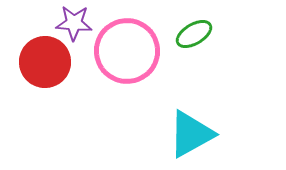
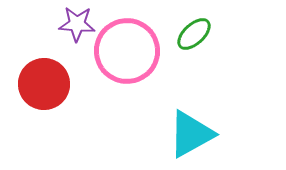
purple star: moved 3 px right, 1 px down
green ellipse: rotated 12 degrees counterclockwise
red circle: moved 1 px left, 22 px down
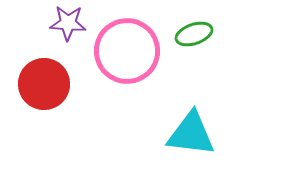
purple star: moved 9 px left, 1 px up
green ellipse: rotated 24 degrees clockwise
cyan triangle: rotated 36 degrees clockwise
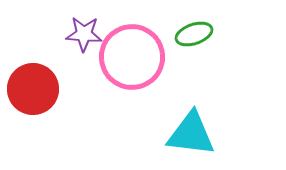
purple star: moved 16 px right, 11 px down
pink circle: moved 5 px right, 6 px down
red circle: moved 11 px left, 5 px down
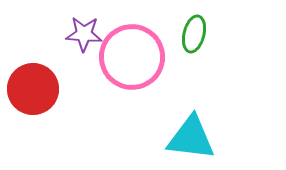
green ellipse: rotated 57 degrees counterclockwise
cyan triangle: moved 4 px down
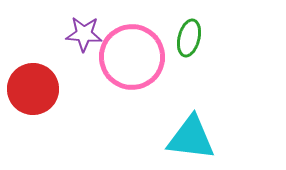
green ellipse: moved 5 px left, 4 px down
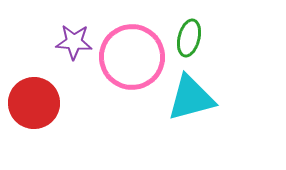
purple star: moved 10 px left, 8 px down
red circle: moved 1 px right, 14 px down
cyan triangle: moved 40 px up; rotated 22 degrees counterclockwise
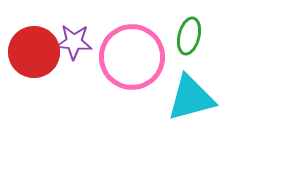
green ellipse: moved 2 px up
red circle: moved 51 px up
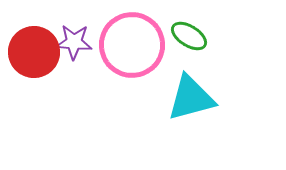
green ellipse: rotated 72 degrees counterclockwise
pink circle: moved 12 px up
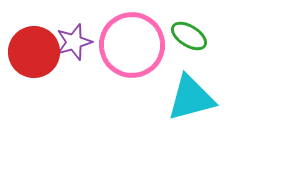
purple star: rotated 21 degrees counterclockwise
